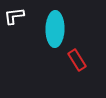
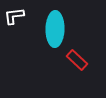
red rectangle: rotated 15 degrees counterclockwise
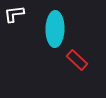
white L-shape: moved 2 px up
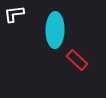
cyan ellipse: moved 1 px down
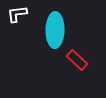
white L-shape: moved 3 px right
